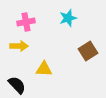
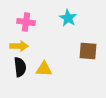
cyan star: rotated 24 degrees counterclockwise
pink cross: rotated 18 degrees clockwise
brown square: rotated 36 degrees clockwise
black semicircle: moved 3 px right, 18 px up; rotated 36 degrees clockwise
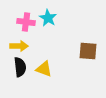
cyan star: moved 20 px left
yellow triangle: rotated 18 degrees clockwise
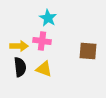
pink cross: moved 16 px right, 19 px down
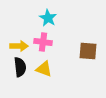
pink cross: moved 1 px right, 1 px down
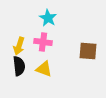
yellow arrow: rotated 108 degrees clockwise
black semicircle: moved 1 px left, 1 px up
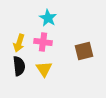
yellow arrow: moved 3 px up
brown square: moved 4 px left; rotated 18 degrees counterclockwise
yellow triangle: rotated 36 degrees clockwise
